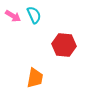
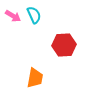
red hexagon: rotated 10 degrees counterclockwise
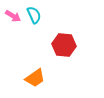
red hexagon: rotated 10 degrees clockwise
orange trapezoid: rotated 45 degrees clockwise
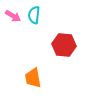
cyan semicircle: rotated 150 degrees counterclockwise
orange trapezoid: moved 2 px left; rotated 115 degrees clockwise
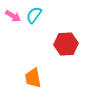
cyan semicircle: rotated 30 degrees clockwise
red hexagon: moved 2 px right, 1 px up; rotated 10 degrees counterclockwise
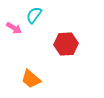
pink arrow: moved 1 px right, 12 px down
orange trapezoid: moved 2 px left, 1 px down; rotated 40 degrees counterclockwise
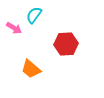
orange trapezoid: moved 10 px up
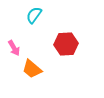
pink arrow: moved 20 px down; rotated 28 degrees clockwise
orange trapezoid: moved 1 px right
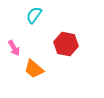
red hexagon: rotated 15 degrees clockwise
orange trapezoid: moved 2 px right
